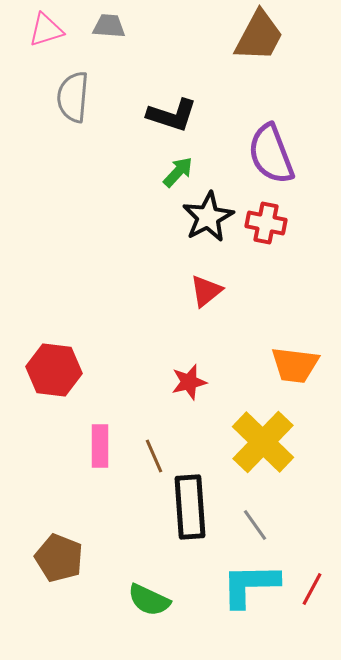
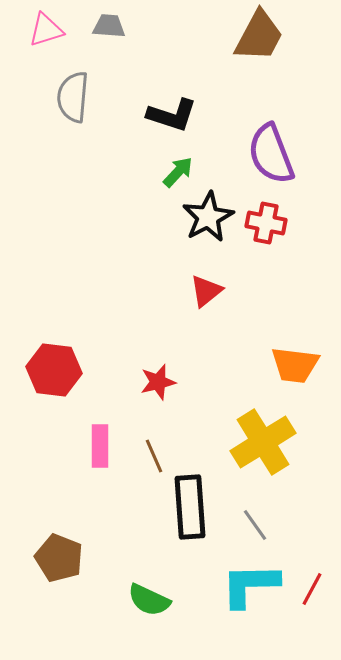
red star: moved 31 px left
yellow cross: rotated 14 degrees clockwise
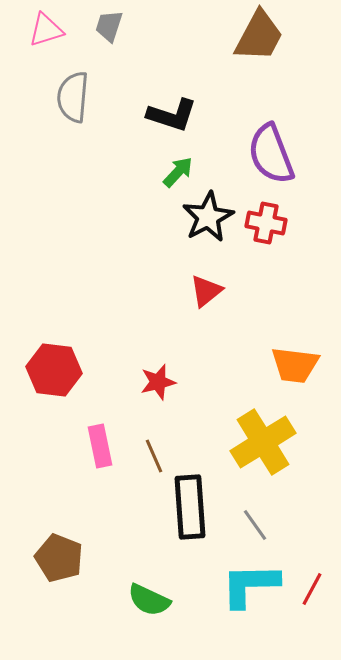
gray trapezoid: rotated 76 degrees counterclockwise
pink rectangle: rotated 12 degrees counterclockwise
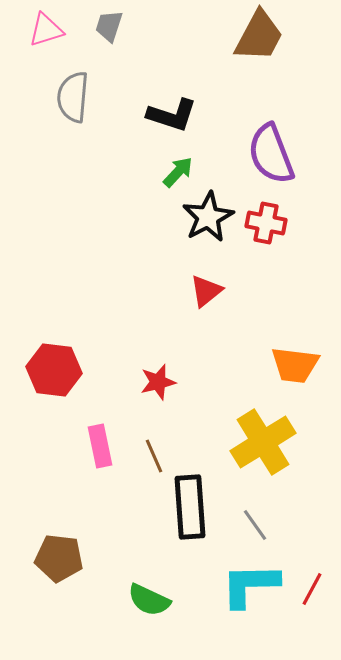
brown pentagon: rotated 15 degrees counterclockwise
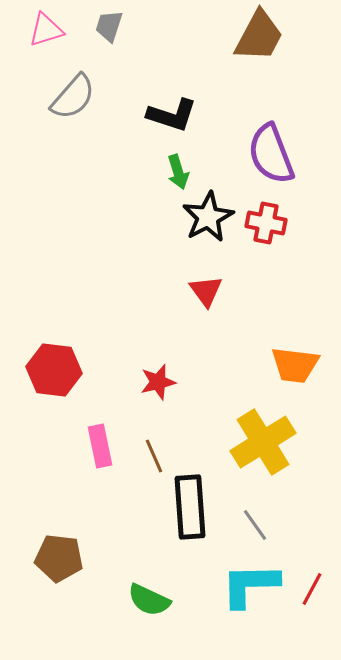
gray semicircle: rotated 144 degrees counterclockwise
green arrow: rotated 120 degrees clockwise
red triangle: rotated 27 degrees counterclockwise
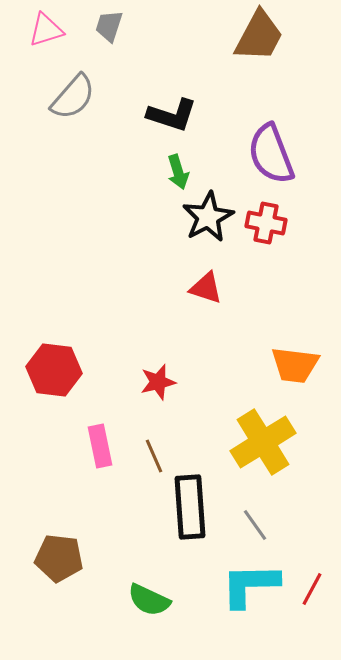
red triangle: moved 3 px up; rotated 36 degrees counterclockwise
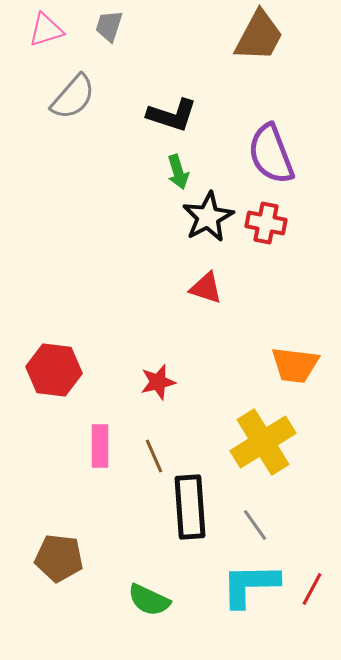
pink rectangle: rotated 12 degrees clockwise
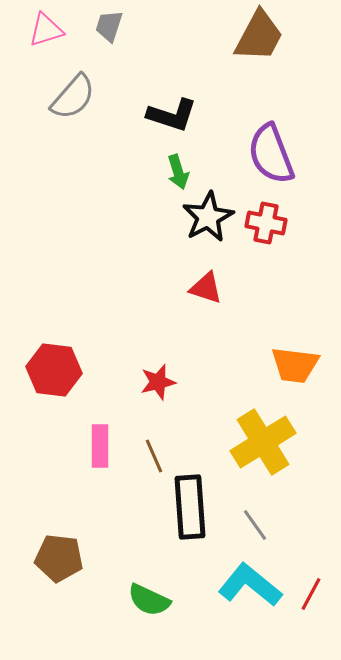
cyan L-shape: rotated 40 degrees clockwise
red line: moved 1 px left, 5 px down
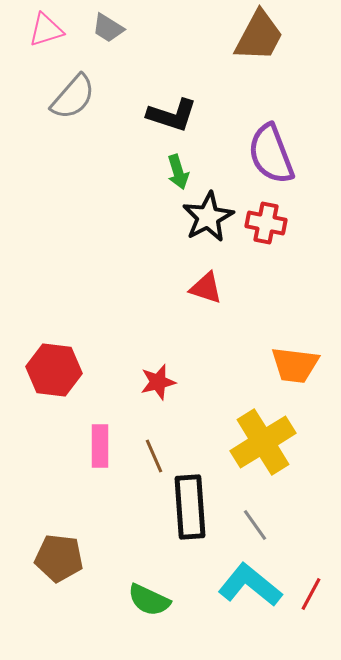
gray trapezoid: moved 1 px left, 2 px down; rotated 76 degrees counterclockwise
